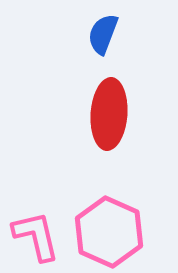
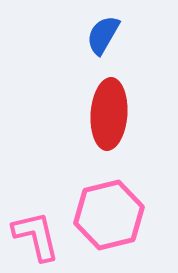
blue semicircle: moved 1 px down; rotated 9 degrees clockwise
pink hexagon: moved 17 px up; rotated 22 degrees clockwise
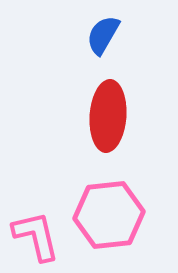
red ellipse: moved 1 px left, 2 px down
pink hexagon: rotated 8 degrees clockwise
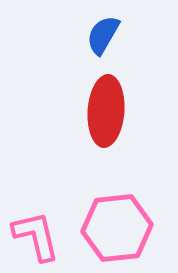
red ellipse: moved 2 px left, 5 px up
pink hexagon: moved 8 px right, 13 px down
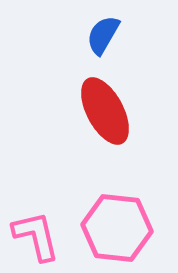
red ellipse: moved 1 px left; rotated 32 degrees counterclockwise
pink hexagon: rotated 12 degrees clockwise
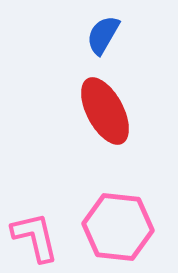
pink hexagon: moved 1 px right, 1 px up
pink L-shape: moved 1 px left, 1 px down
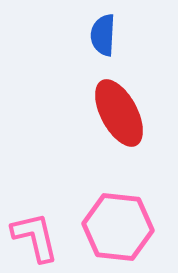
blue semicircle: rotated 27 degrees counterclockwise
red ellipse: moved 14 px right, 2 px down
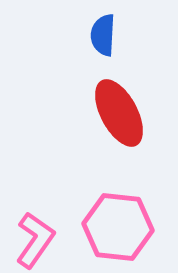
pink L-shape: moved 3 px down; rotated 48 degrees clockwise
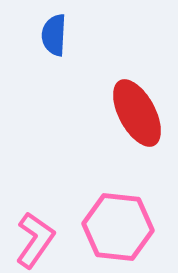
blue semicircle: moved 49 px left
red ellipse: moved 18 px right
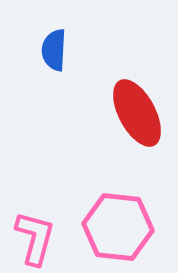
blue semicircle: moved 15 px down
pink L-shape: moved 2 px up; rotated 20 degrees counterclockwise
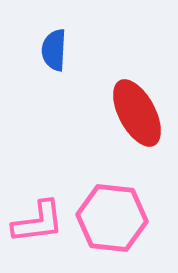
pink hexagon: moved 6 px left, 9 px up
pink L-shape: moved 3 px right, 16 px up; rotated 68 degrees clockwise
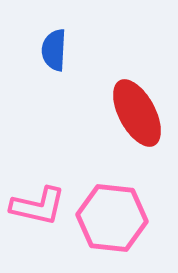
pink L-shape: moved 16 px up; rotated 20 degrees clockwise
